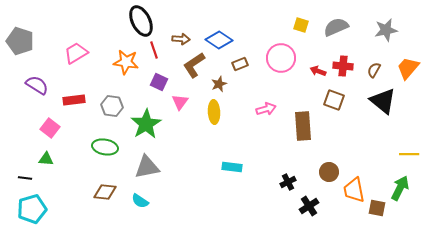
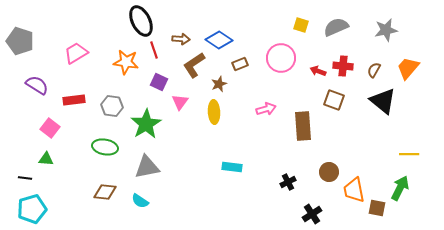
black cross at (309, 206): moved 3 px right, 8 px down
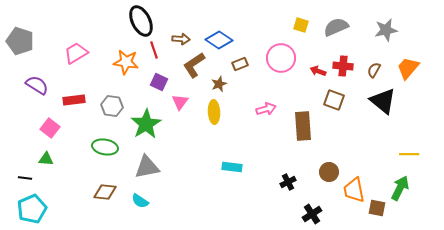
cyan pentagon at (32, 209): rotated 8 degrees counterclockwise
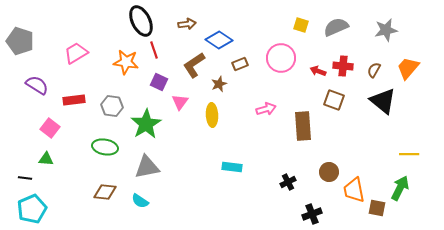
brown arrow at (181, 39): moved 6 px right, 15 px up; rotated 12 degrees counterclockwise
yellow ellipse at (214, 112): moved 2 px left, 3 px down
black cross at (312, 214): rotated 12 degrees clockwise
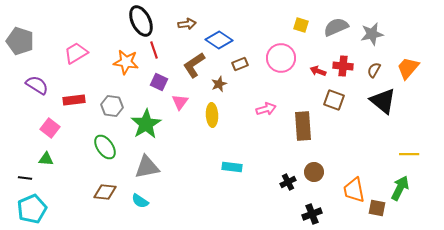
gray star at (386, 30): moved 14 px left, 4 px down
green ellipse at (105, 147): rotated 45 degrees clockwise
brown circle at (329, 172): moved 15 px left
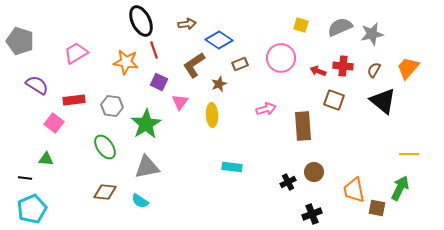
gray semicircle at (336, 27): moved 4 px right
pink square at (50, 128): moved 4 px right, 5 px up
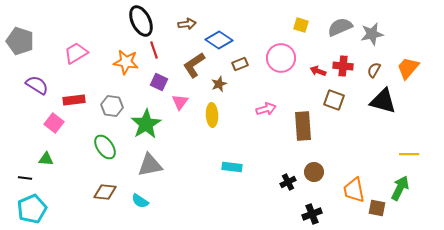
black triangle at (383, 101): rotated 24 degrees counterclockwise
gray triangle at (147, 167): moved 3 px right, 2 px up
